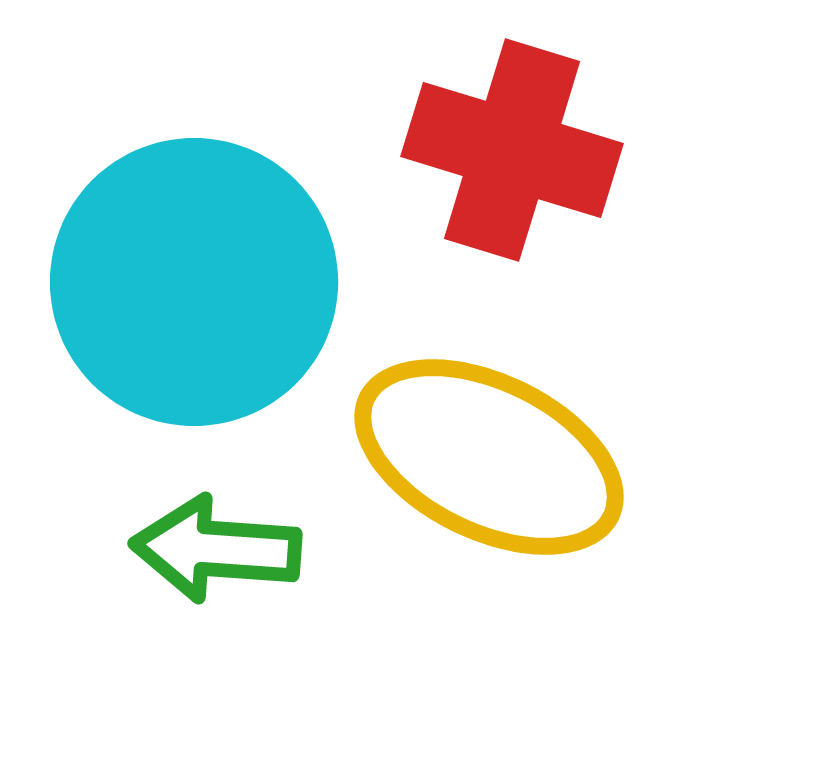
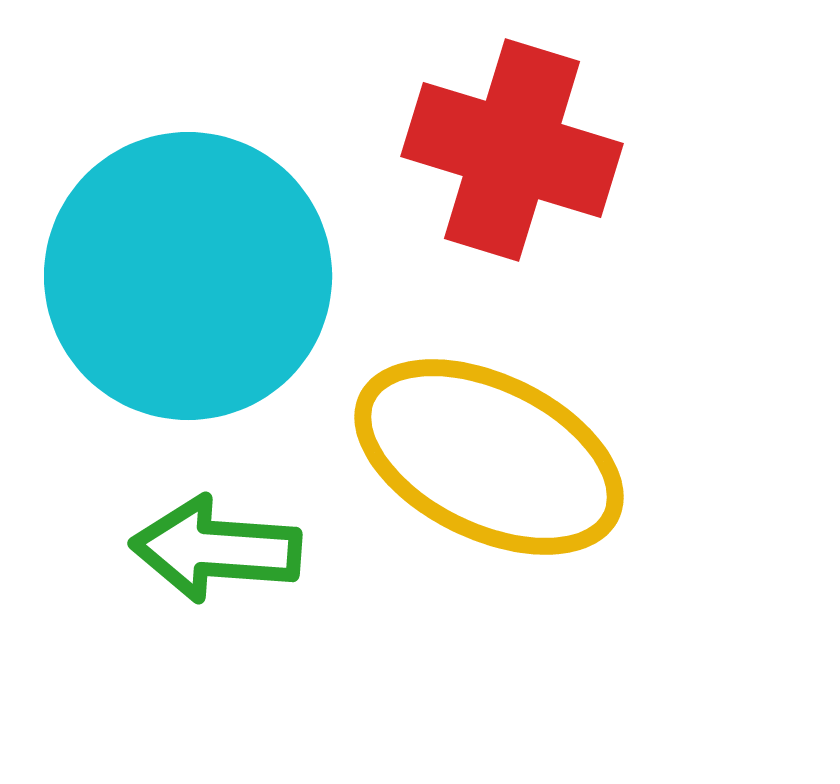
cyan circle: moved 6 px left, 6 px up
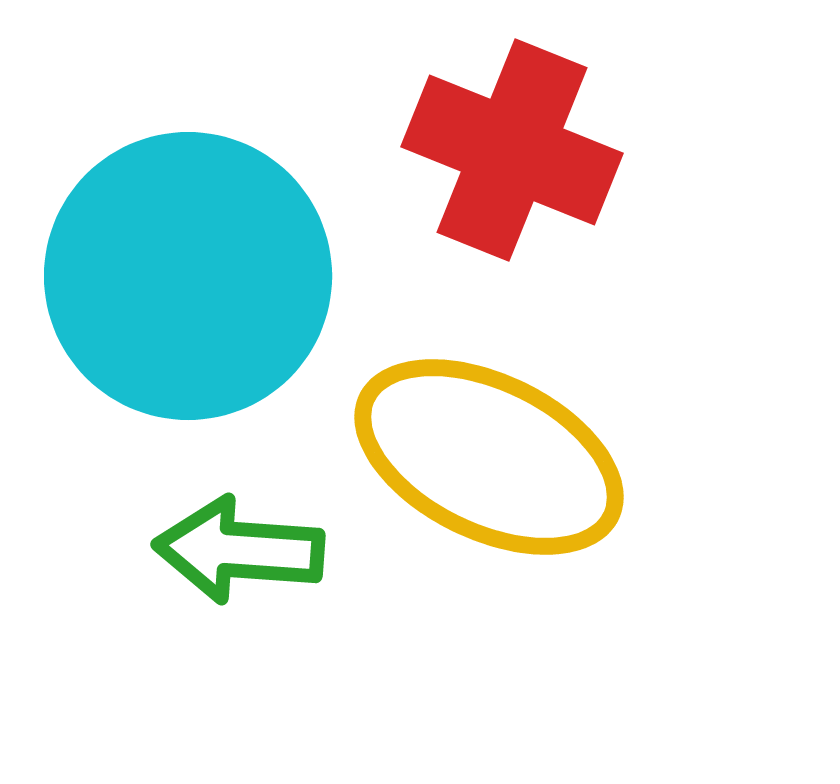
red cross: rotated 5 degrees clockwise
green arrow: moved 23 px right, 1 px down
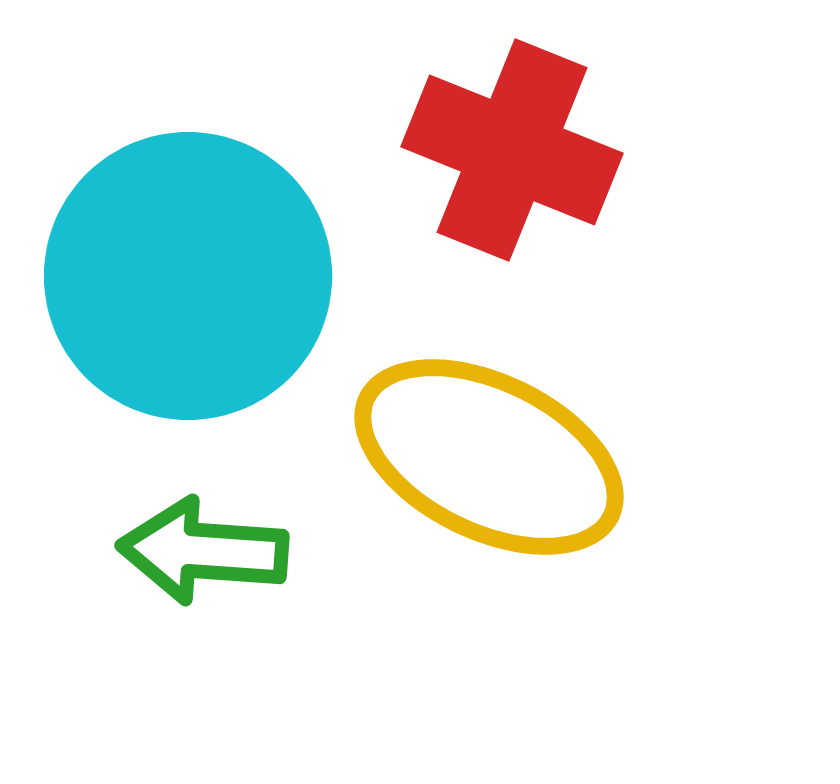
green arrow: moved 36 px left, 1 px down
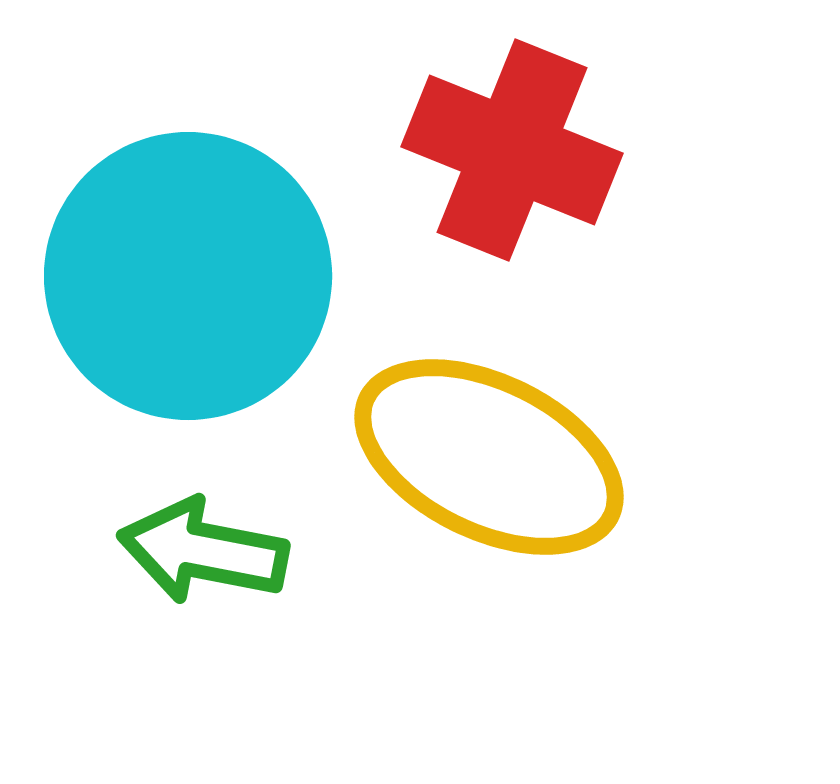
green arrow: rotated 7 degrees clockwise
